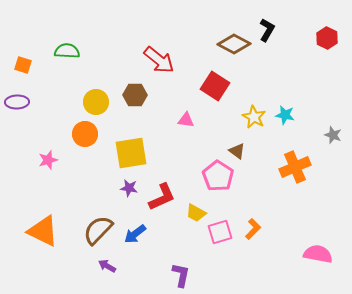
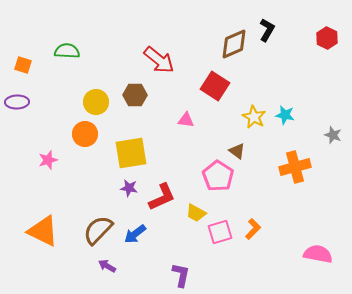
brown diamond: rotated 52 degrees counterclockwise
orange cross: rotated 8 degrees clockwise
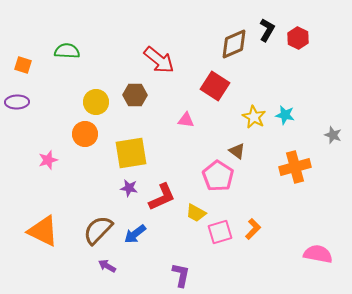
red hexagon: moved 29 px left
